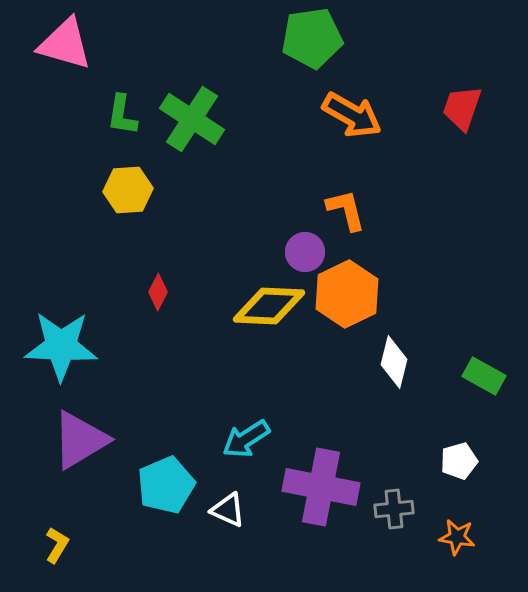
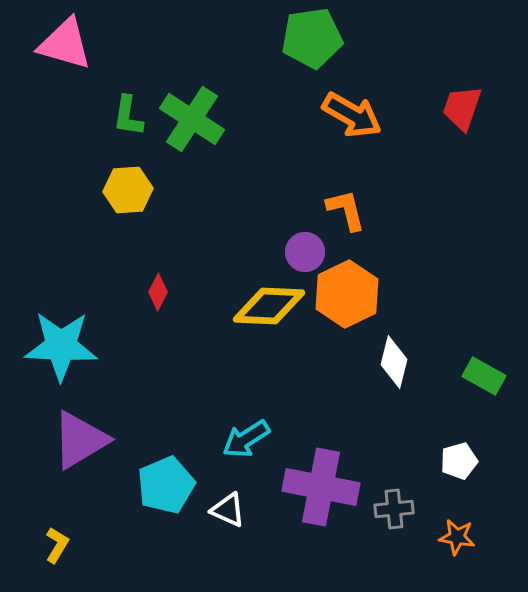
green L-shape: moved 6 px right, 1 px down
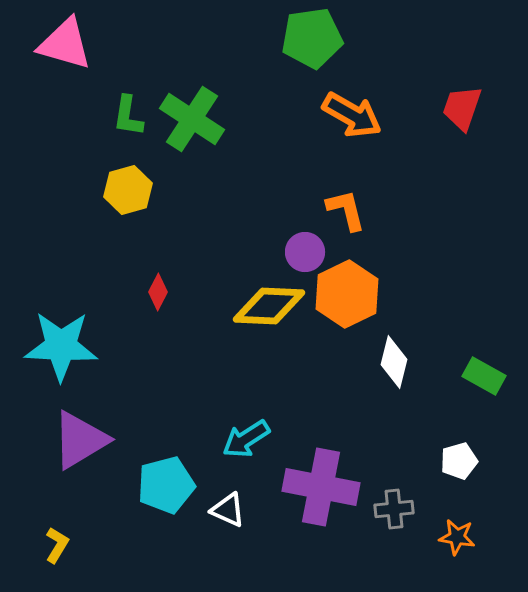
yellow hexagon: rotated 12 degrees counterclockwise
cyan pentagon: rotated 8 degrees clockwise
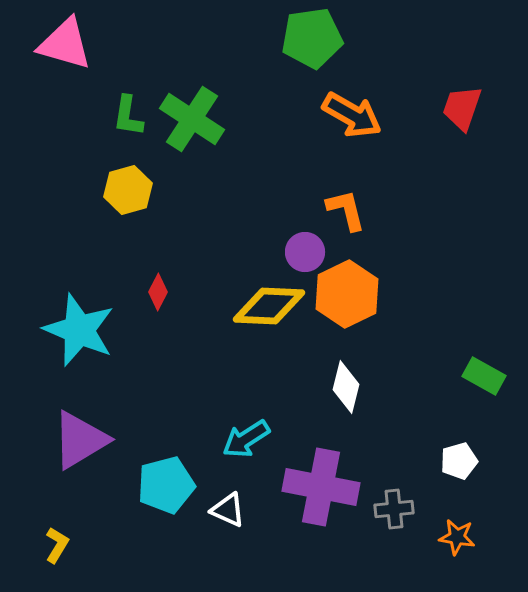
cyan star: moved 18 px right, 16 px up; rotated 20 degrees clockwise
white diamond: moved 48 px left, 25 px down
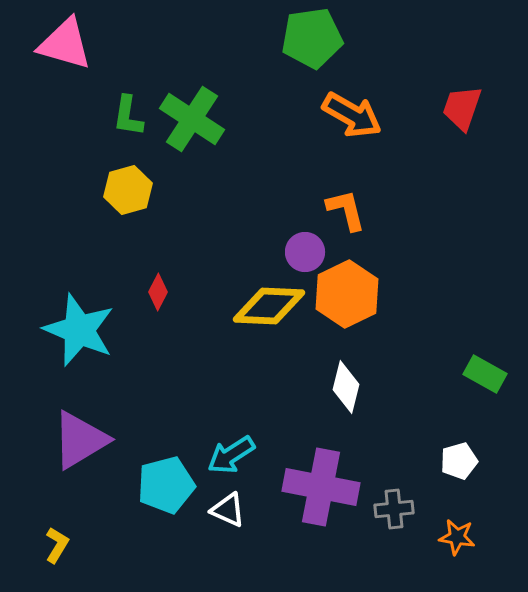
green rectangle: moved 1 px right, 2 px up
cyan arrow: moved 15 px left, 16 px down
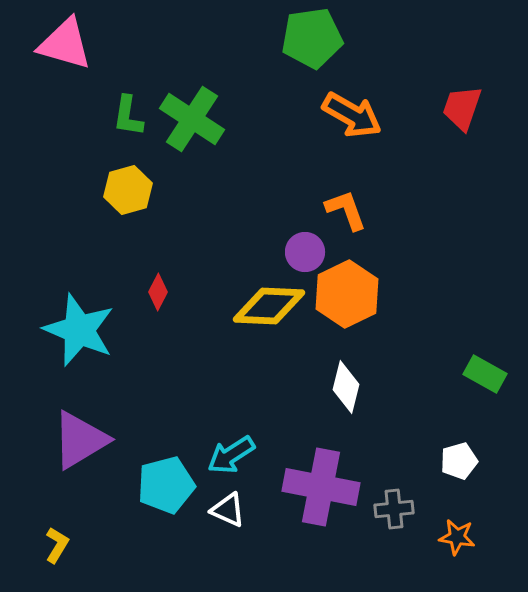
orange L-shape: rotated 6 degrees counterclockwise
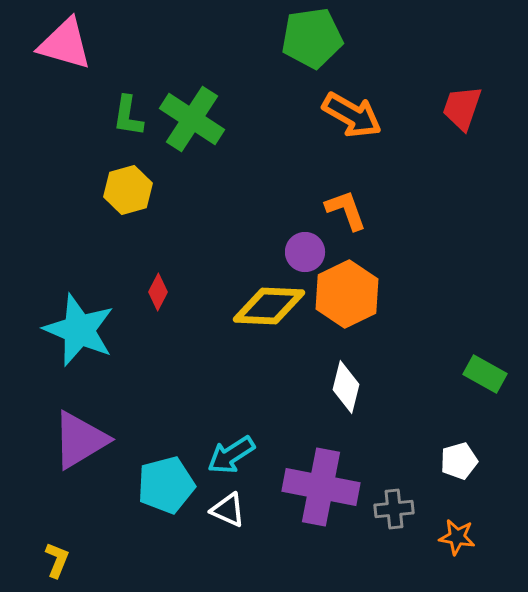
yellow L-shape: moved 15 px down; rotated 9 degrees counterclockwise
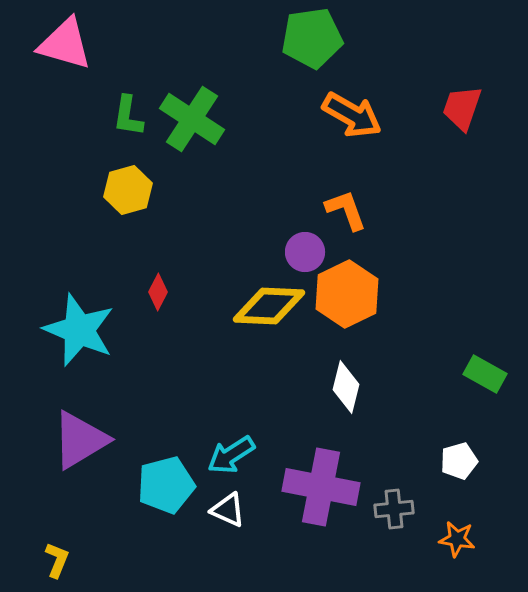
orange star: moved 2 px down
